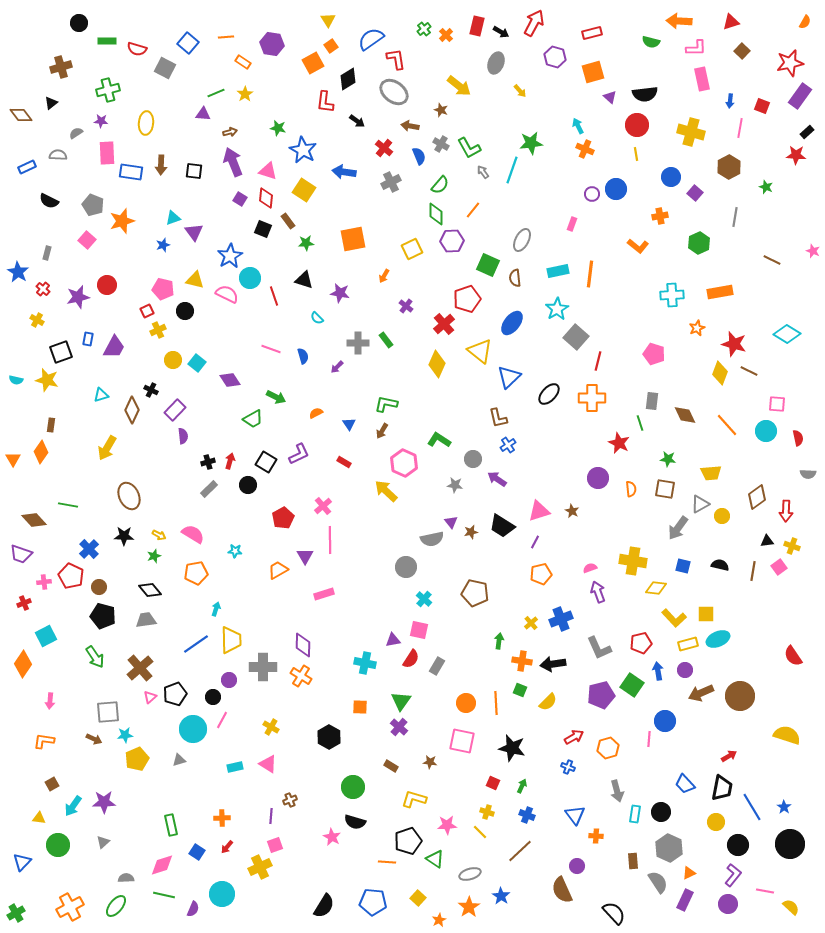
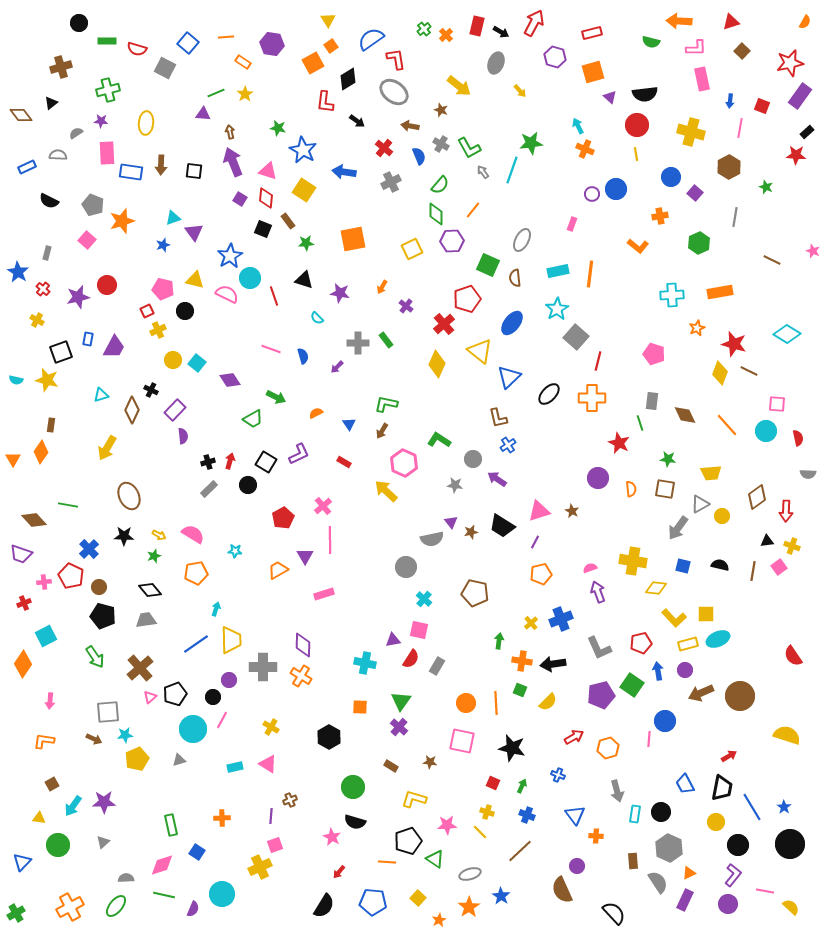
brown arrow at (230, 132): rotated 88 degrees counterclockwise
orange arrow at (384, 276): moved 2 px left, 11 px down
blue cross at (568, 767): moved 10 px left, 8 px down
blue trapezoid at (685, 784): rotated 15 degrees clockwise
red arrow at (227, 847): moved 112 px right, 25 px down
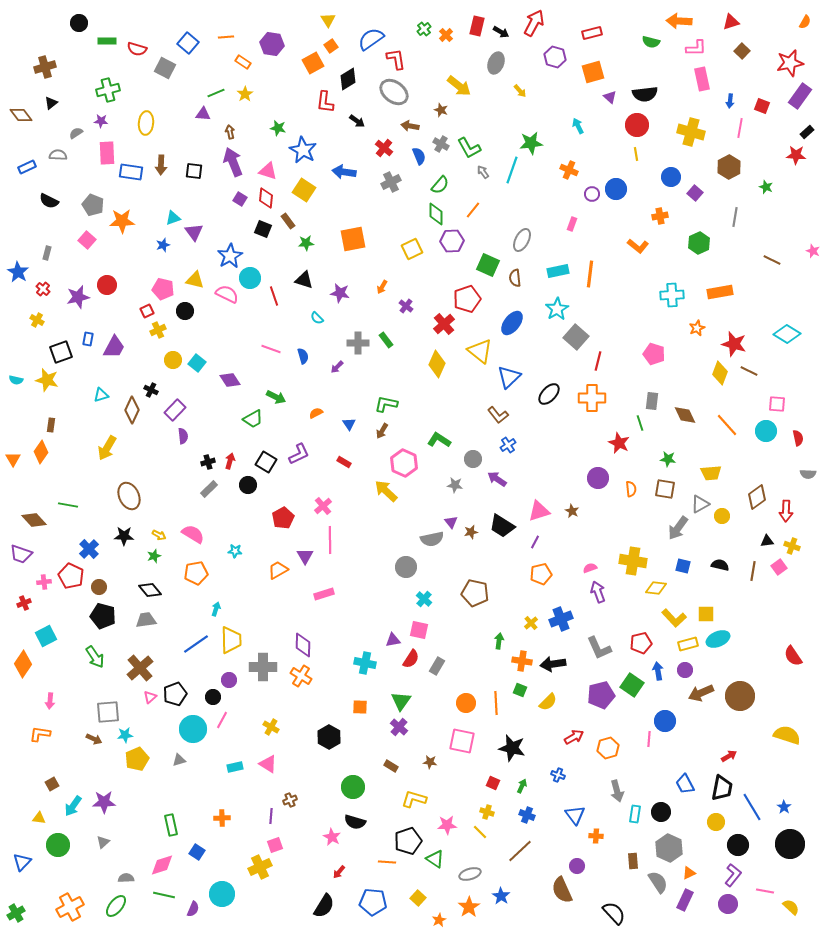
brown cross at (61, 67): moved 16 px left
orange cross at (585, 149): moved 16 px left, 21 px down
orange star at (122, 221): rotated 15 degrees clockwise
brown L-shape at (498, 418): moved 3 px up; rotated 25 degrees counterclockwise
orange L-shape at (44, 741): moved 4 px left, 7 px up
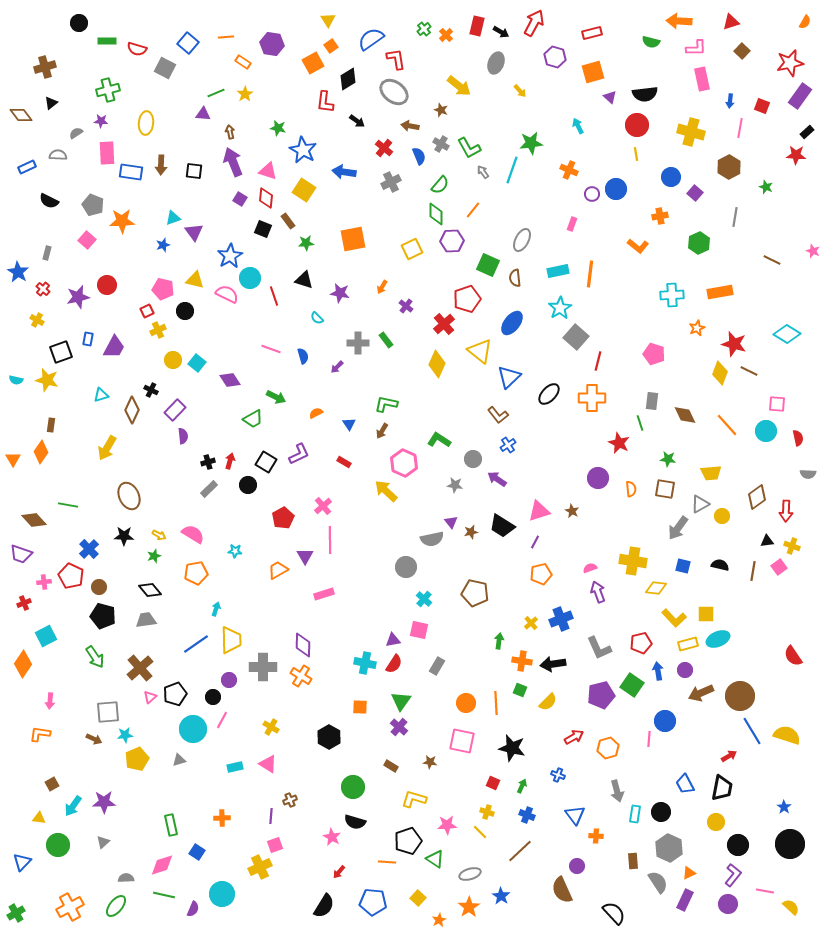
cyan star at (557, 309): moved 3 px right, 1 px up
red semicircle at (411, 659): moved 17 px left, 5 px down
blue line at (752, 807): moved 76 px up
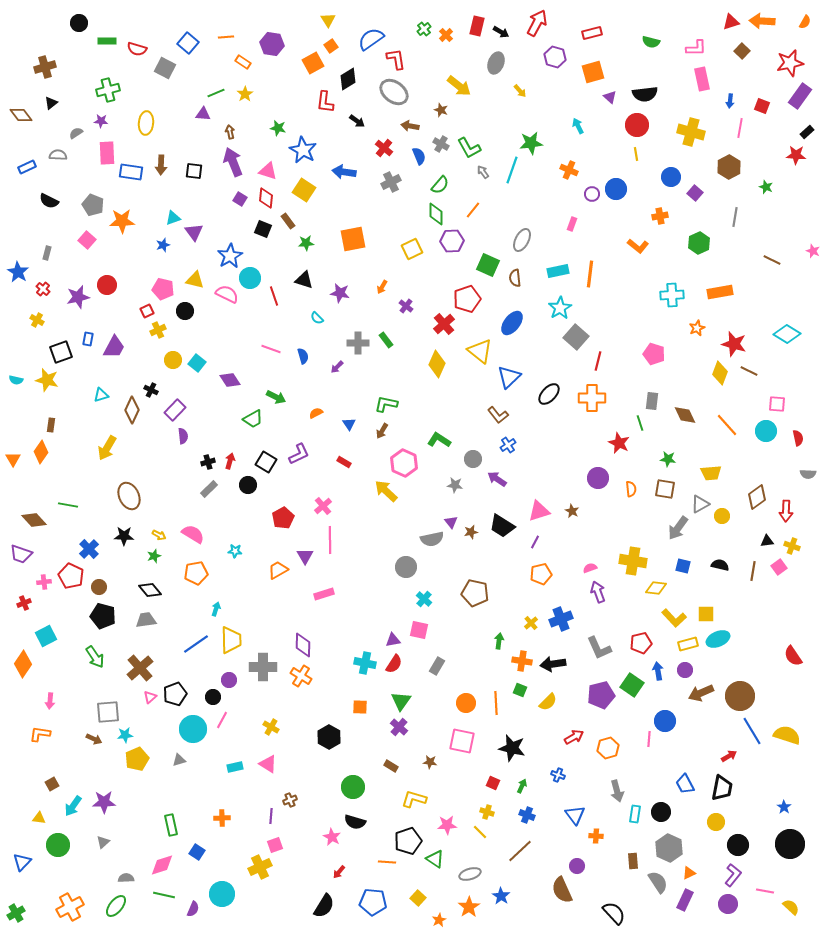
orange arrow at (679, 21): moved 83 px right
red arrow at (534, 23): moved 3 px right
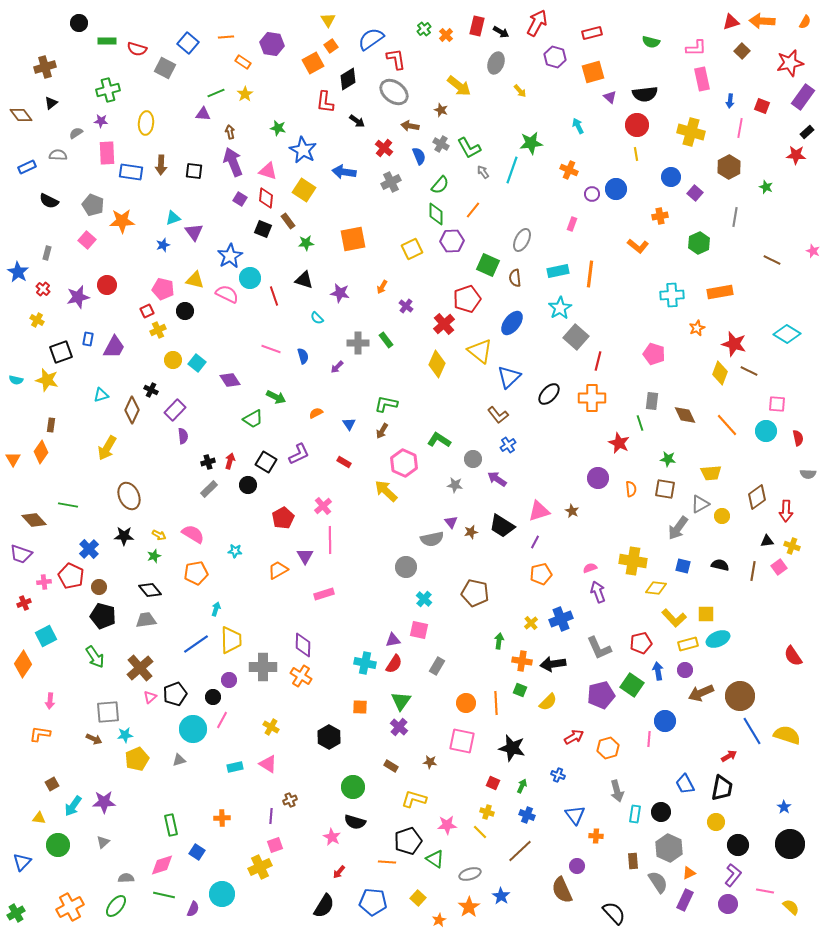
purple rectangle at (800, 96): moved 3 px right, 1 px down
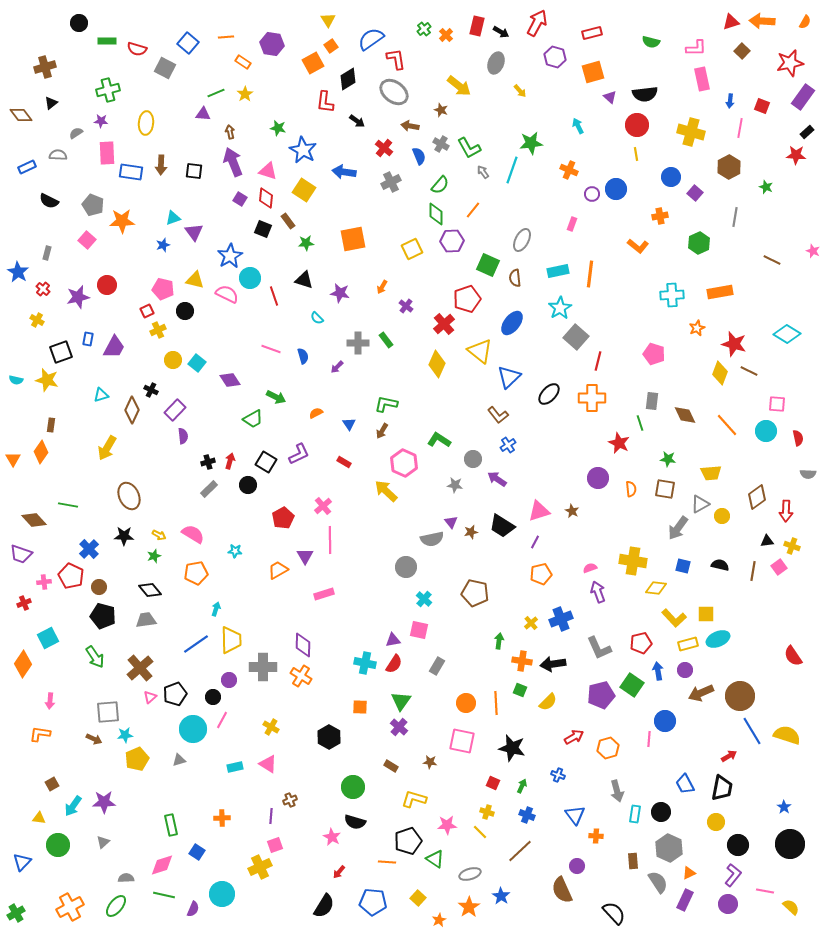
cyan square at (46, 636): moved 2 px right, 2 px down
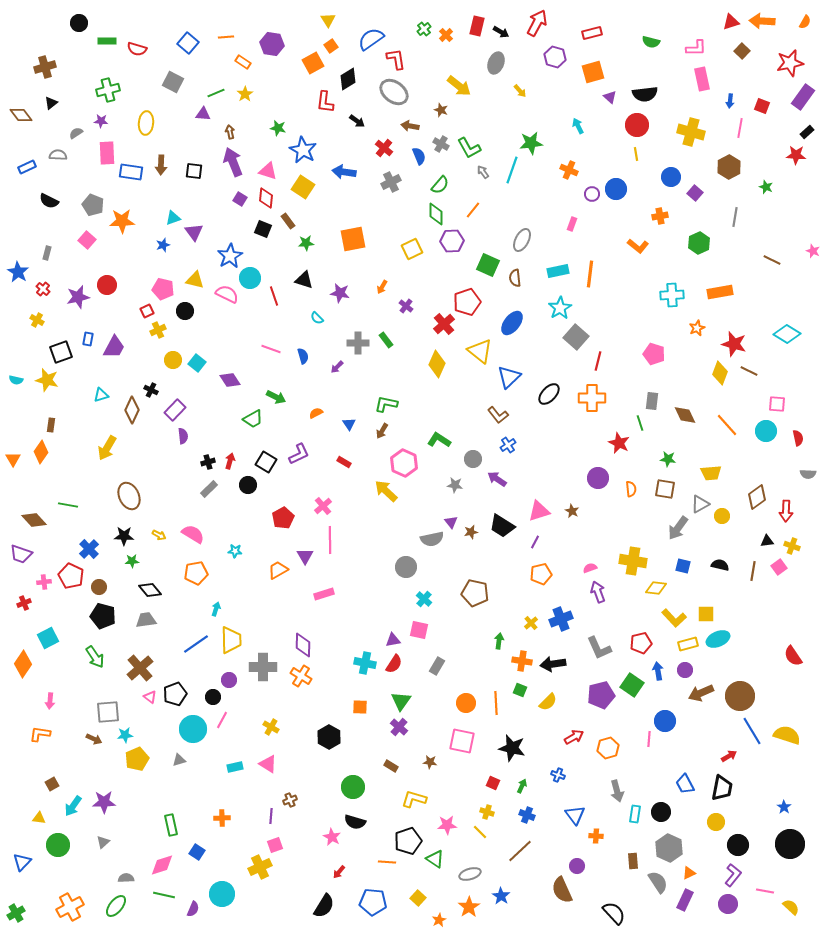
gray square at (165, 68): moved 8 px right, 14 px down
yellow square at (304, 190): moved 1 px left, 3 px up
red pentagon at (467, 299): moved 3 px down
green star at (154, 556): moved 22 px left, 5 px down; rotated 16 degrees clockwise
pink triangle at (150, 697): rotated 40 degrees counterclockwise
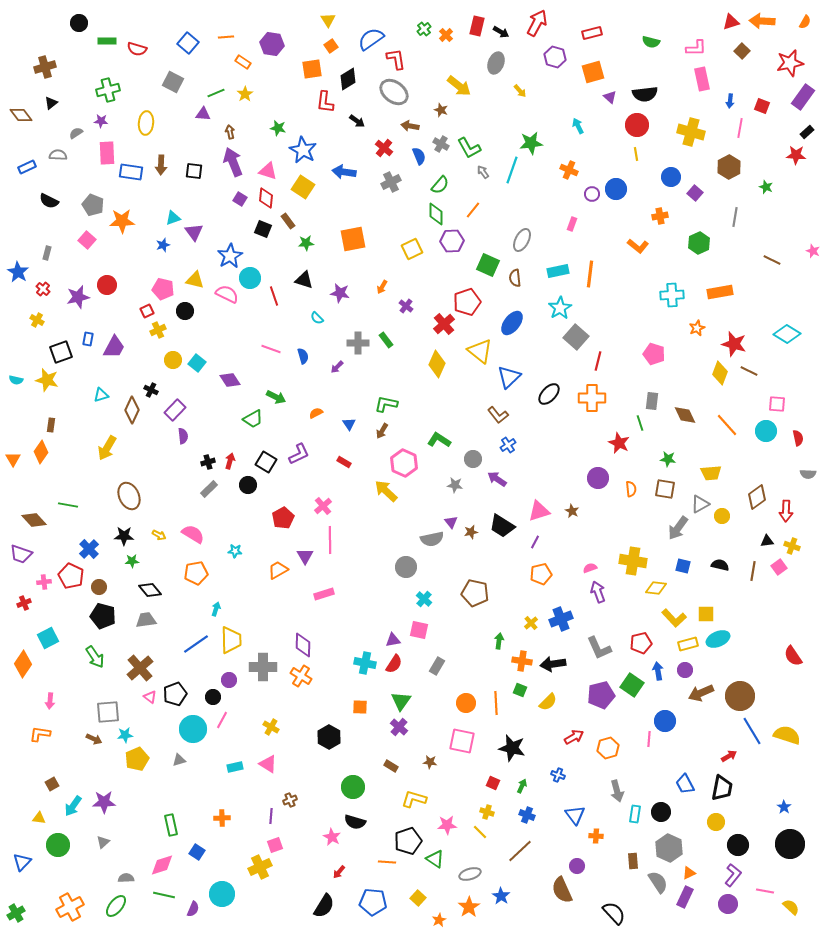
orange square at (313, 63): moved 1 px left, 6 px down; rotated 20 degrees clockwise
purple rectangle at (685, 900): moved 3 px up
